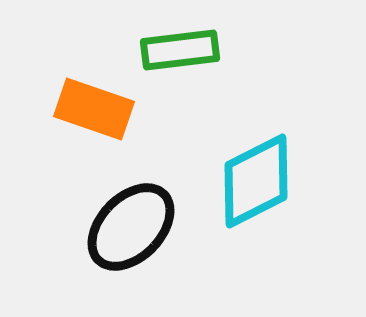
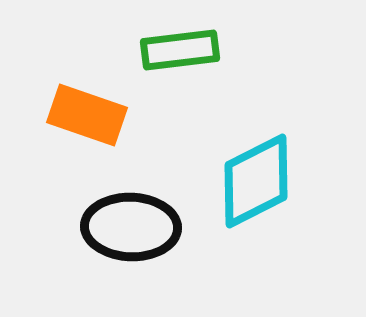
orange rectangle: moved 7 px left, 6 px down
black ellipse: rotated 48 degrees clockwise
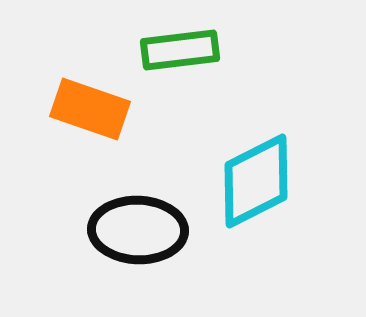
orange rectangle: moved 3 px right, 6 px up
black ellipse: moved 7 px right, 3 px down
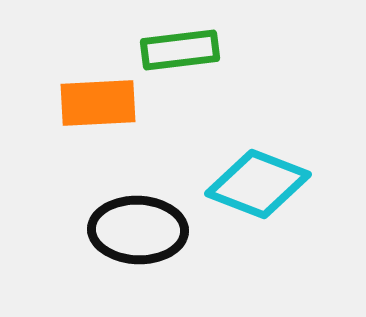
orange rectangle: moved 8 px right, 6 px up; rotated 22 degrees counterclockwise
cyan diamond: moved 2 px right, 3 px down; rotated 48 degrees clockwise
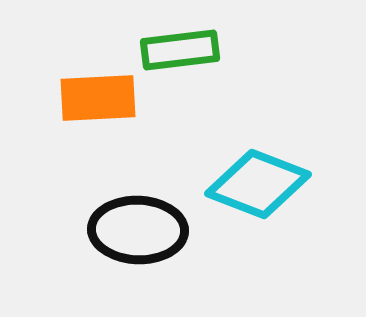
orange rectangle: moved 5 px up
